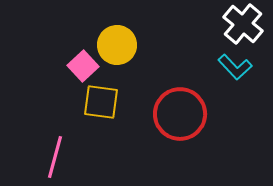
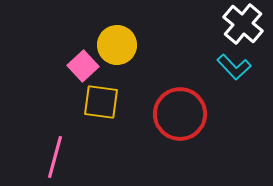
cyan L-shape: moved 1 px left
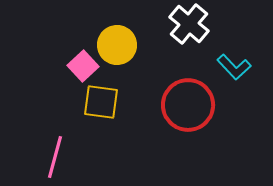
white cross: moved 54 px left
red circle: moved 8 px right, 9 px up
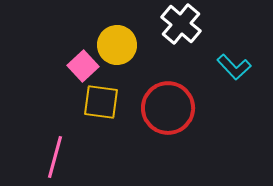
white cross: moved 8 px left
red circle: moved 20 px left, 3 px down
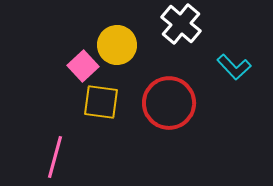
red circle: moved 1 px right, 5 px up
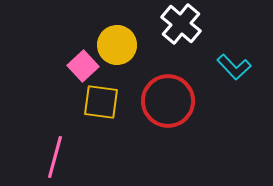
red circle: moved 1 px left, 2 px up
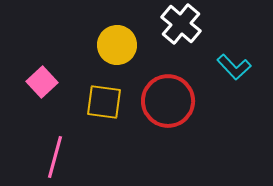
pink square: moved 41 px left, 16 px down
yellow square: moved 3 px right
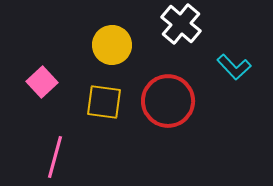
yellow circle: moved 5 px left
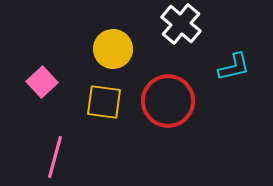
yellow circle: moved 1 px right, 4 px down
cyan L-shape: rotated 60 degrees counterclockwise
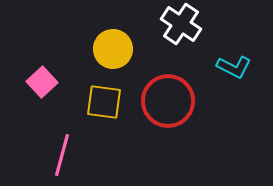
white cross: rotated 6 degrees counterclockwise
cyan L-shape: rotated 40 degrees clockwise
pink line: moved 7 px right, 2 px up
